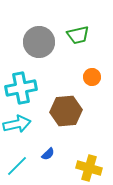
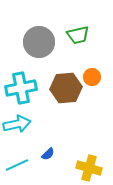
brown hexagon: moved 23 px up
cyan line: moved 1 px up; rotated 20 degrees clockwise
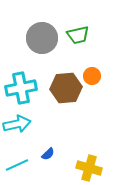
gray circle: moved 3 px right, 4 px up
orange circle: moved 1 px up
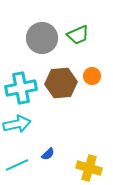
green trapezoid: rotated 10 degrees counterclockwise
brown hexagon: moved 5 px left, 5 px up
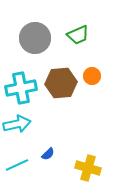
gray circle: moved 7 px left
yellow cross: moved 1 px left
